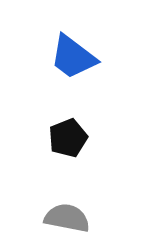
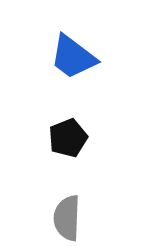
gray semicircle: rotated 99 degrees counterclockwise
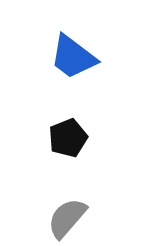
gray semicircle: rotated 39 degrees clockwise
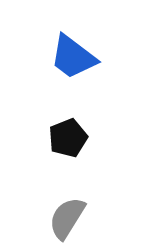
gray semicircle: rotated 9 degrees counterclockwise
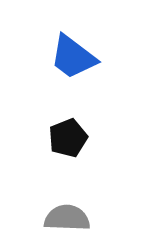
gray semicircle: rotated 60 degrees clockwise
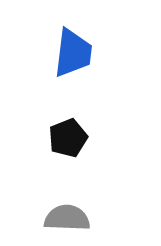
blue trapezoid: moved 4 px up; rotated 120 degrees counterclockwise
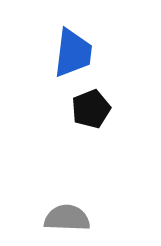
black pentagon: moved 23 px right, 29 px up
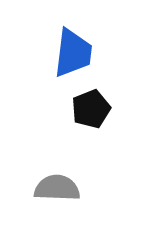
gray semicircle: moved 10 px left, 30 px up
